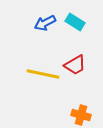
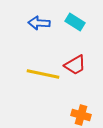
blue arrow: moved 6 px left; rotated 30 degrees clockwise
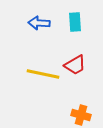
cyan rectangle: rotated 54 degrees clockwise
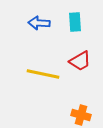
red trapezoid: moved 5 px right, 4 px up
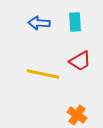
orange cross: moved 4 px left; rotated 18 degrees clockwise
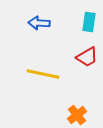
cyan rectangle: moved 14 px right; rotated 12 degrees clockwise
red trapezoid: moved 7 px right, 4 px up
orange cross: rotated 18 degrees clockwise
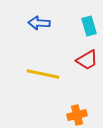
cyan rectangle: moved 4 px down; rotated 24 degrees counterclockwise
red trapezoid: moved 3 px down
orange cross: rotated 24 degrees clockwise
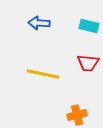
cyan rectangle: rotated 60 degrees counterclockwise
red trapezoid: moved 1 px right, 3 px down; rotated 35 degrees clockwise
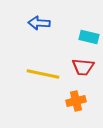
cyan rectangle: moved 11 px down
red trapezoid: moved 5 px left, 4 px down
orange cross: moved 1 px left, 14 px up
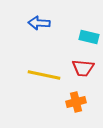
red trapezoid: moved 1 px down
yellow line: moved 1 px right, 1 px down
orange cross: moved 1 px down
